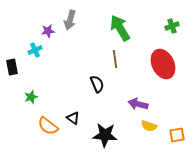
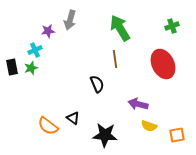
green star: moved 29 px up
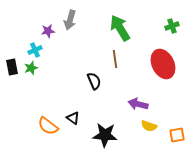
black semicircle: moved 3 px left, 3 px up
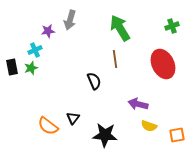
black triangle: rotated 32 degrees clockwise
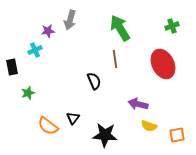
green star: moved 3 px left, 25 px down
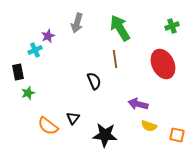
gray arrow: moved 7 px right, 3 px down
purple star: moved 5 px down; rotated 16 degrees counterclockwise
black rectangle: moved 6 px right, 5 px down
orange square: rotated 21 degrees clockwise
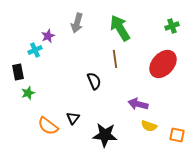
red ellipse: rotated 68 degrees clockwise
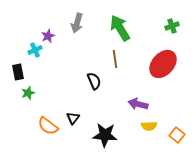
yellow semicircle: rotated 21 degrees counterclockwise
orange square: rotated 28 degrees clockwise
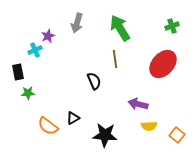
green star: rotated 16 degrees clockwise
black triangle: rotated 24 degrees clockwise
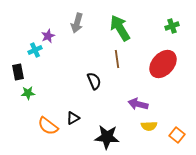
brown line: moved 2 px right
black star: moved 2 px right, 2 px down
